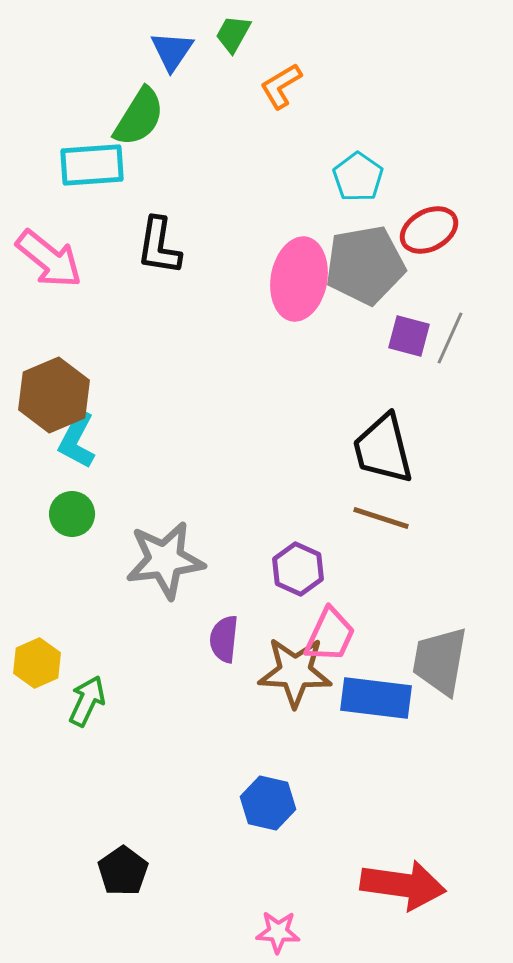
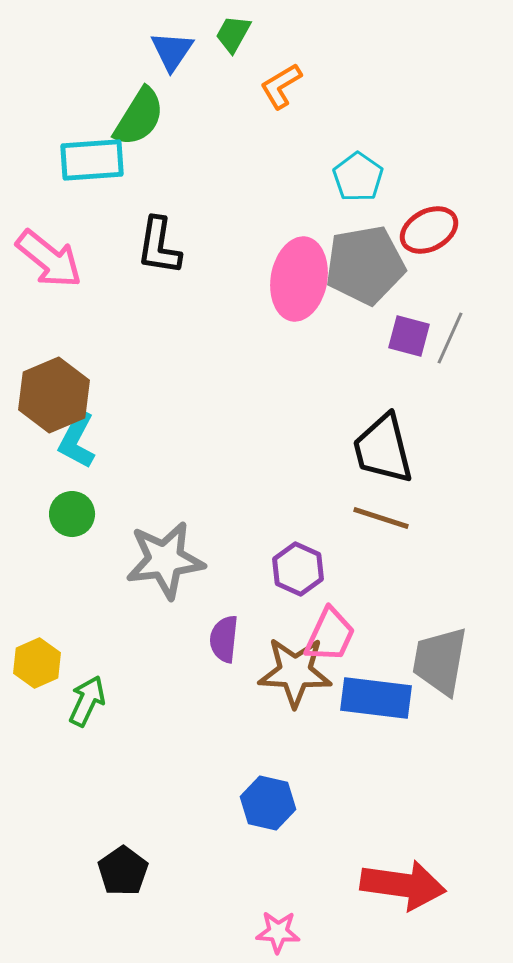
cyan rectangle: moved 5 px up
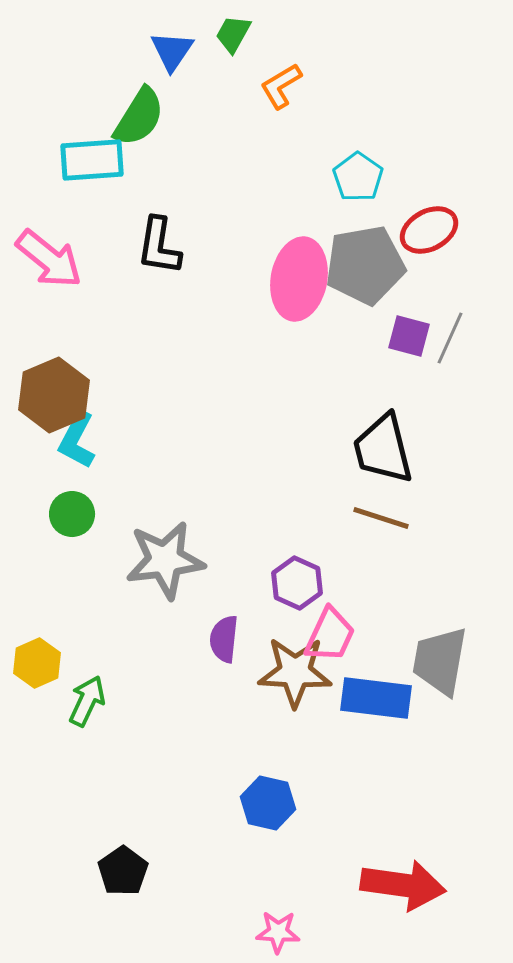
purple hexagon: moved 1 px left, 14 px down
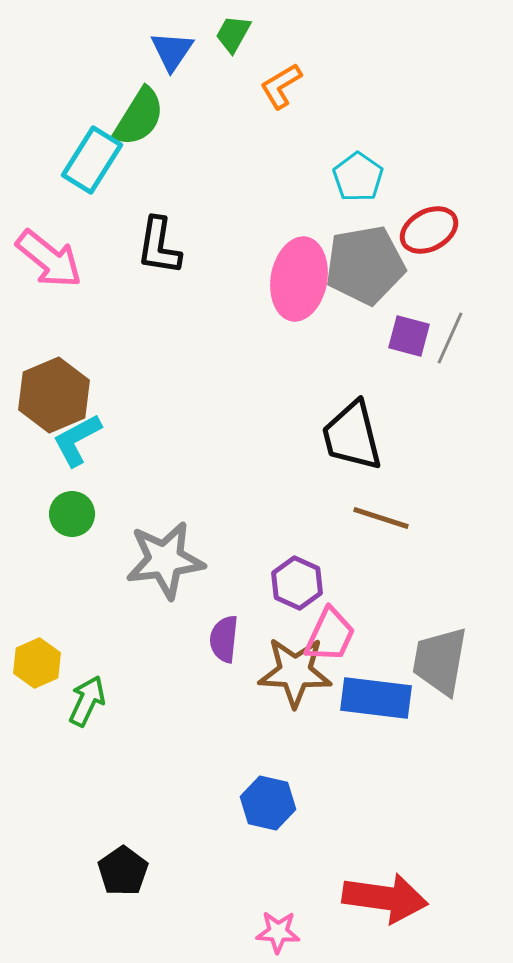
cyan rectangle: rotated 54 degrees counterclockwise
cyan L-shape: rotated 34 degrees clockwise
black trapezoid: moved 31 px left, 13 px up
red arrow: moved 18 px left, 13 px down
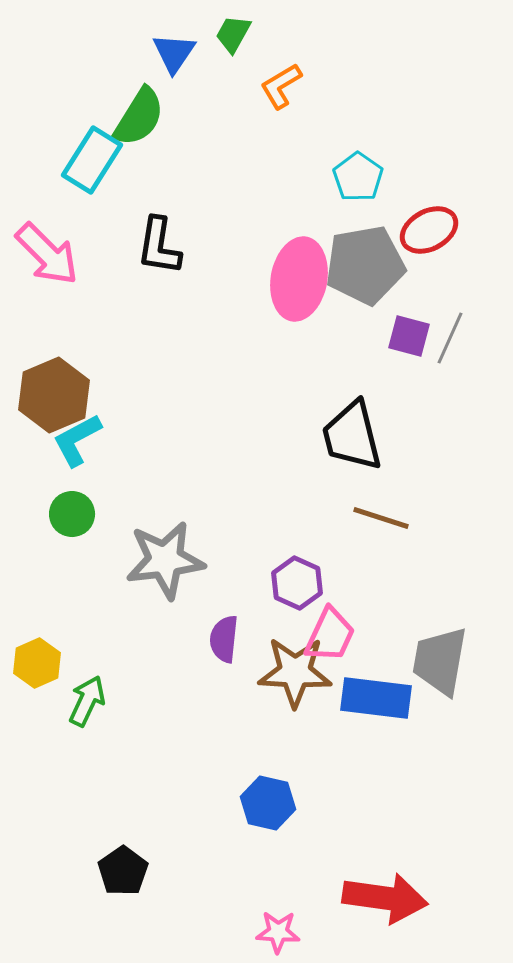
blue triangle: moved 2 px right, 2 px down
pink arrow: moved 2 px left, 5 px up; rotated 6 degrees clockwise
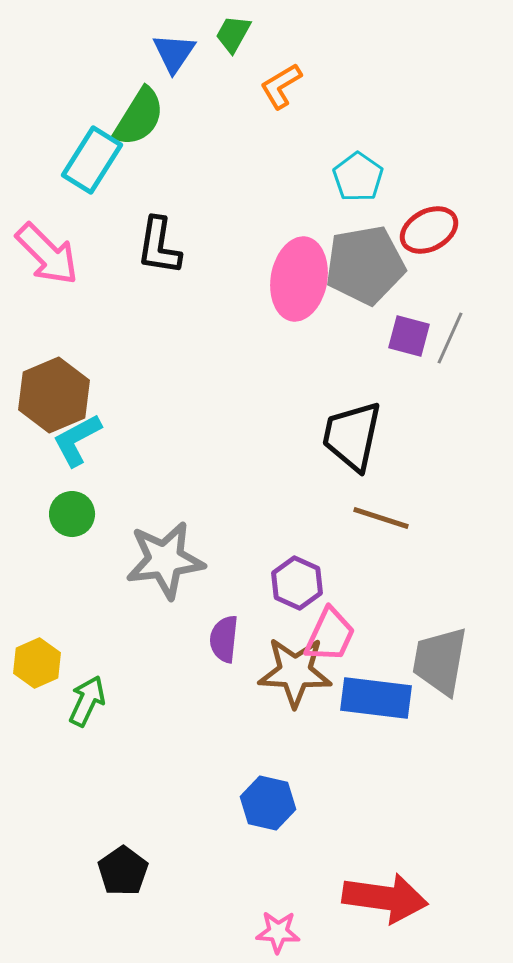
black trapezoid: rotated 26 degrees clockwise
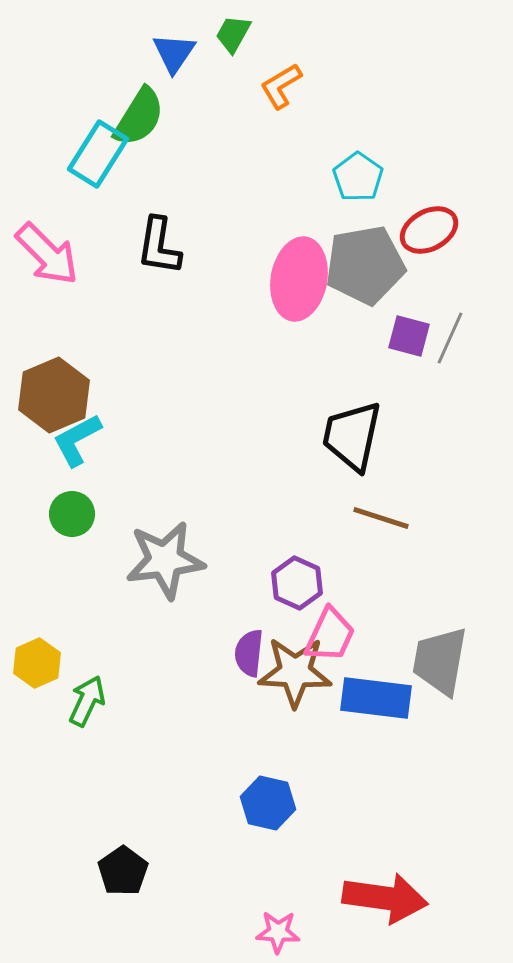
cyan rectangle: moved 6 px right, 6 px up
purple semicircle: moved 25 px right, 14 px down
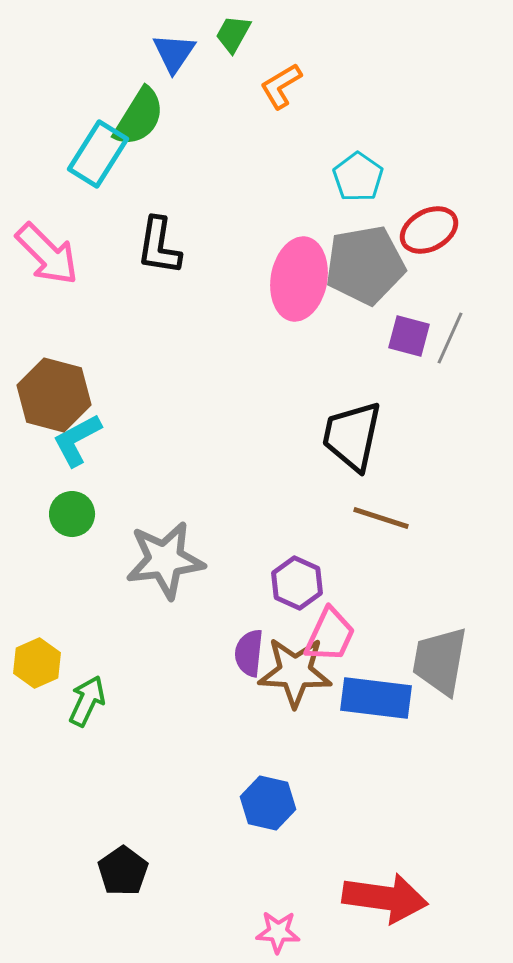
brown hexagon: rotated 22 degrees counterclockwise
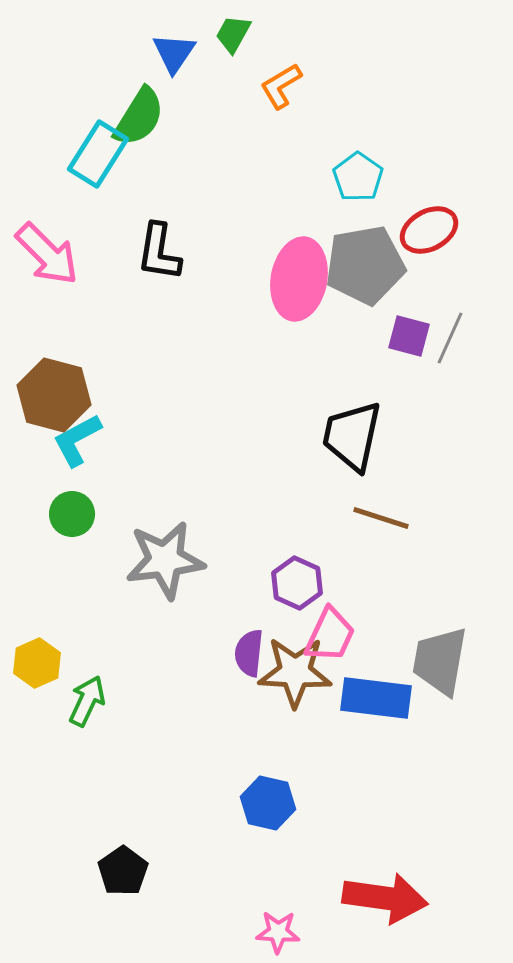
black L-shape: moved 6 px down
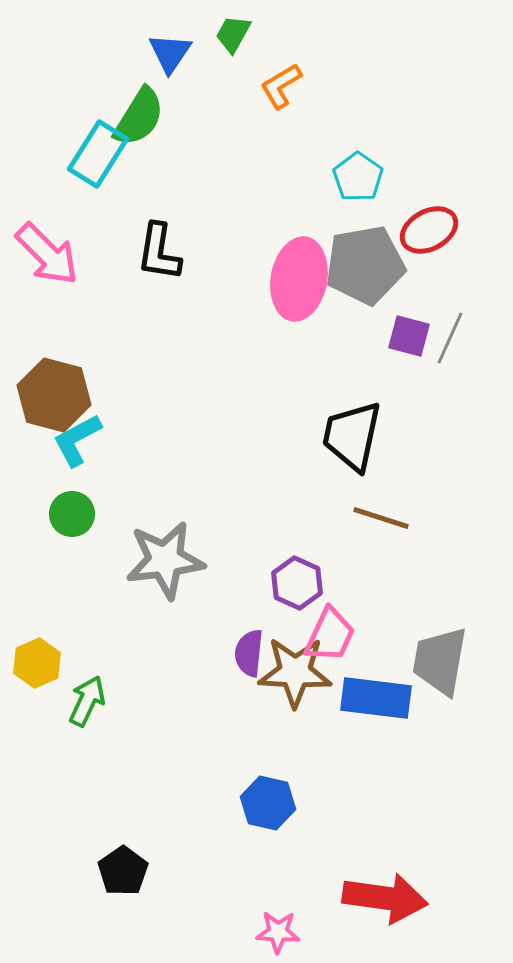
blue triangle: moved 4 px left
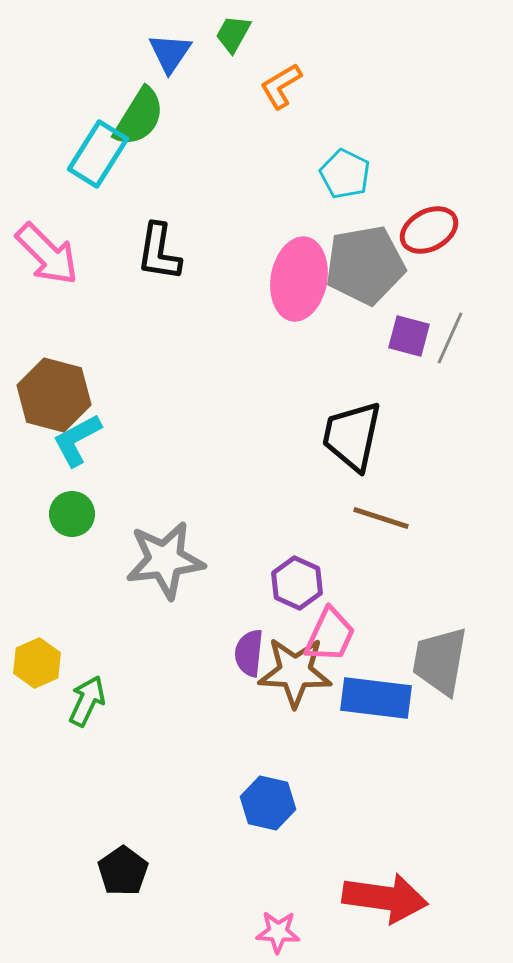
cyan pentagon: moved 13 px left, 3 px up; rotated 9 degrees counterclockwise
